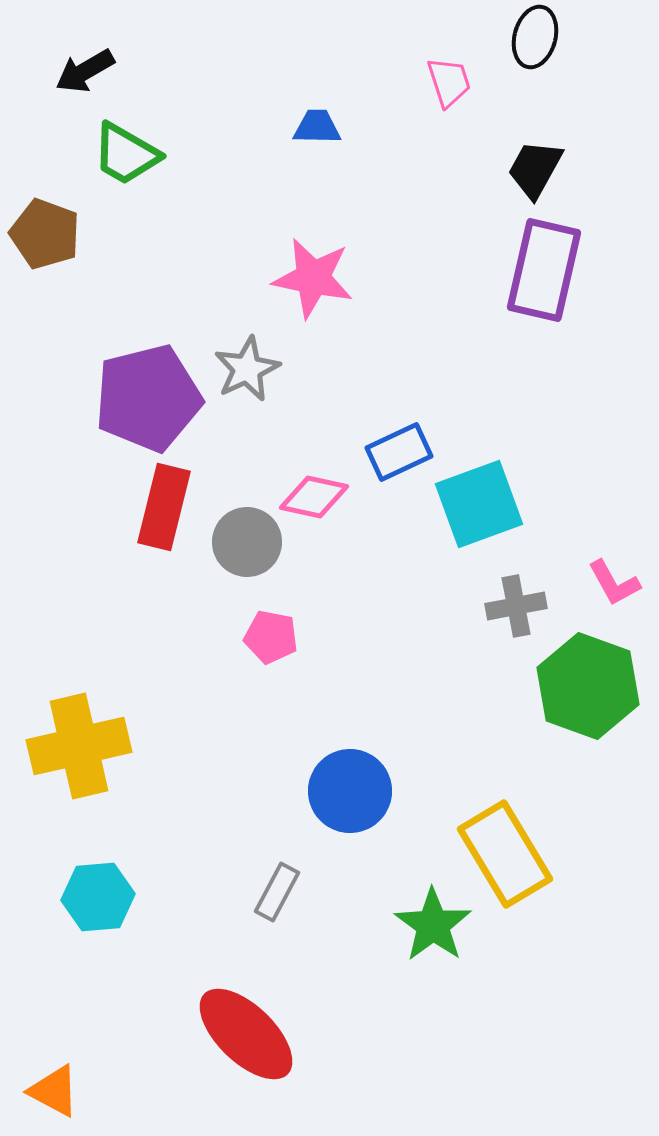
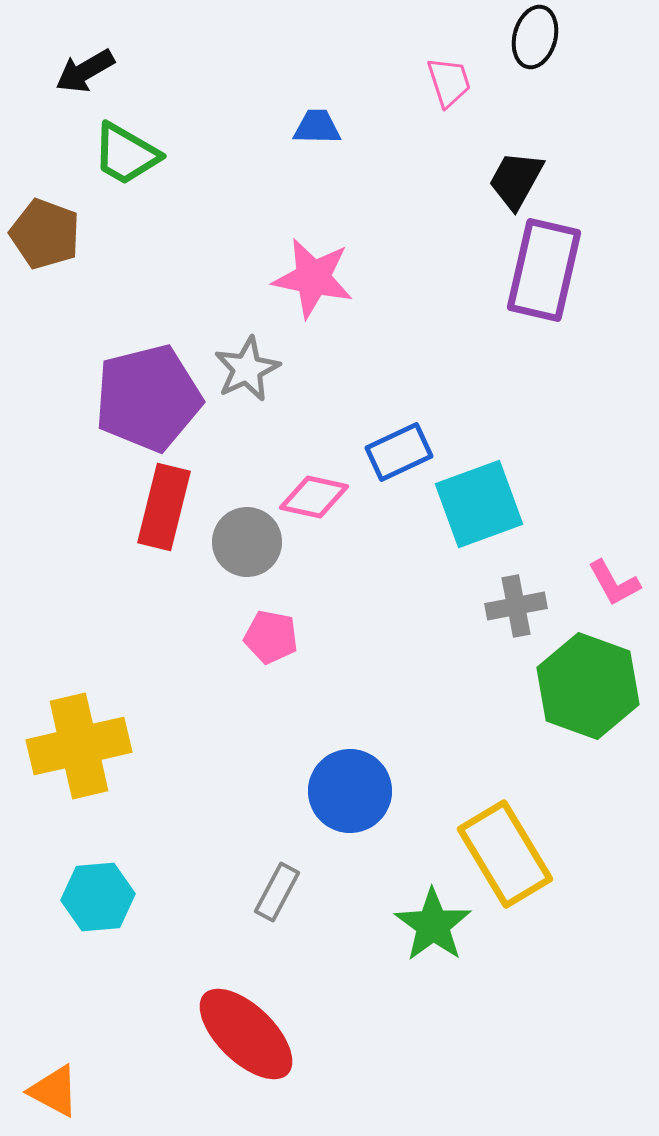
black trapezoid: moved 19 px left, 11 px down
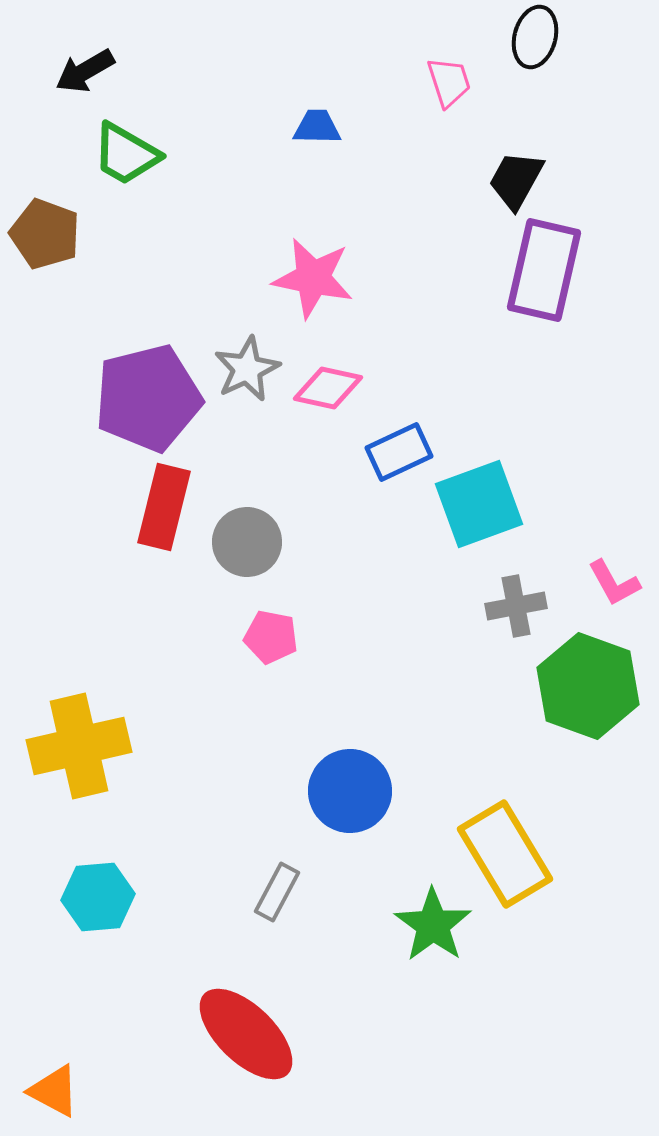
pink diamond: moved 14 px right, 109 px up
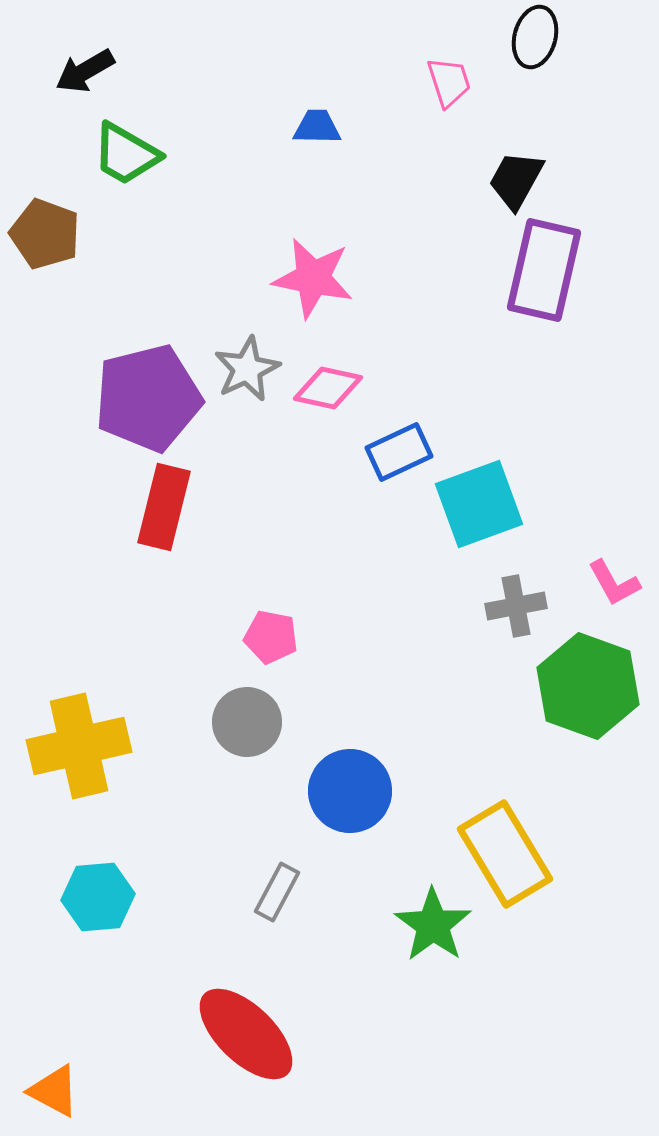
gray circle: moved 180 px down
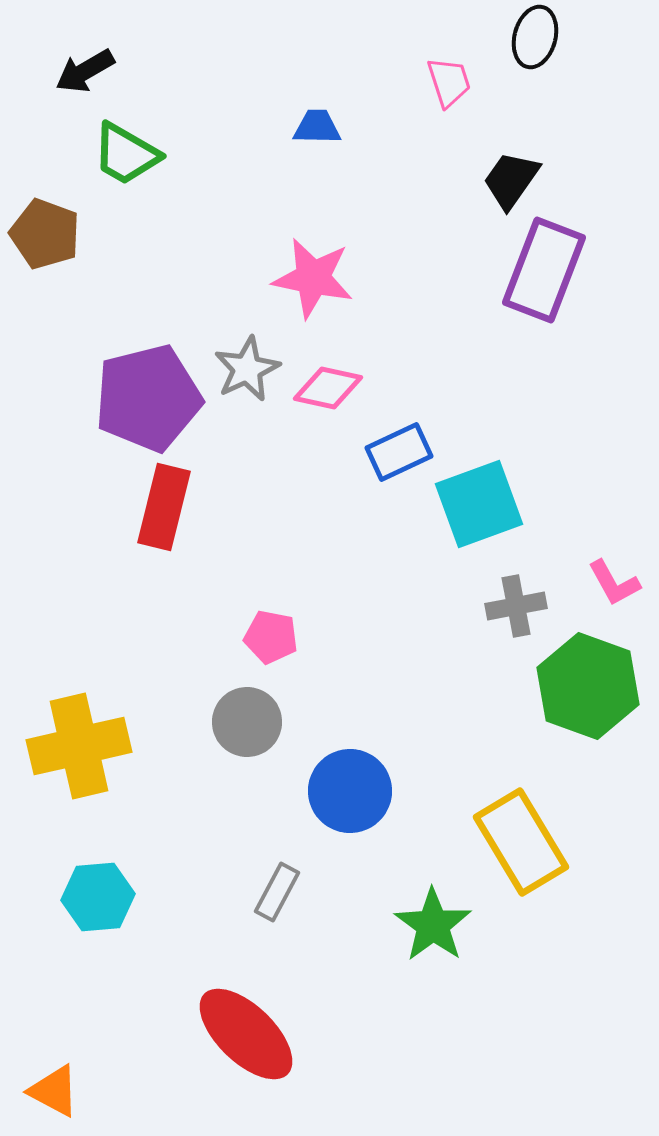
black trapezoid: moved 5 px left; rotated 6 degrees clockwise
purple rectangle: rotated 8 degrees clockwise
yellow rectangle: moved 16 px right, 12 px up
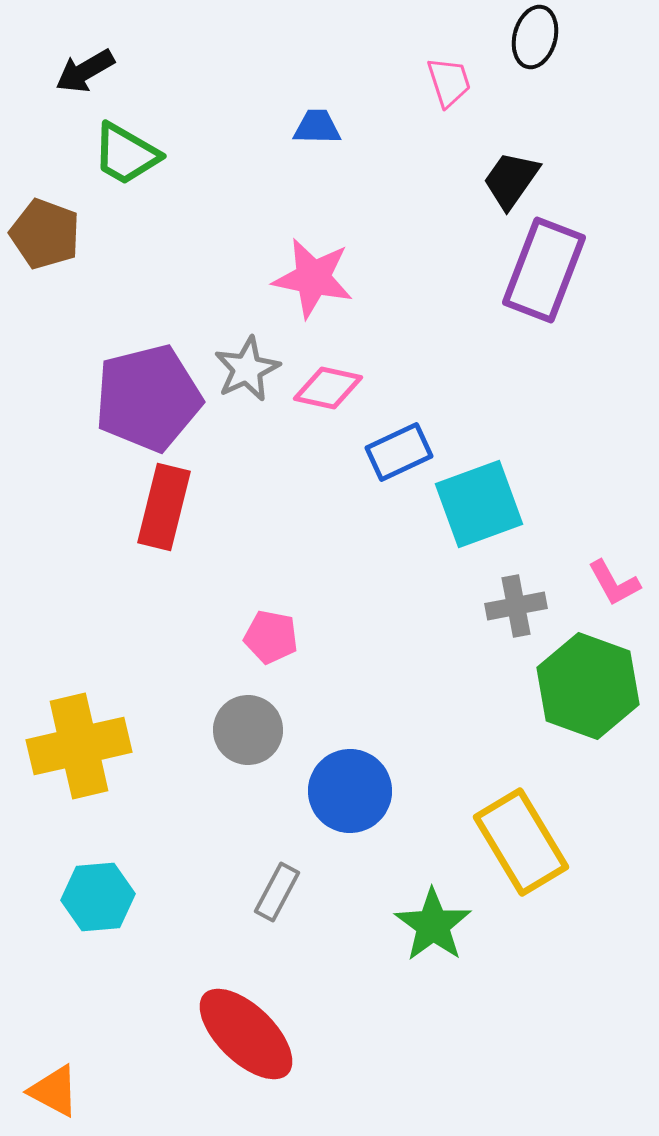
gray circle: moved 1 px right, 8 px down
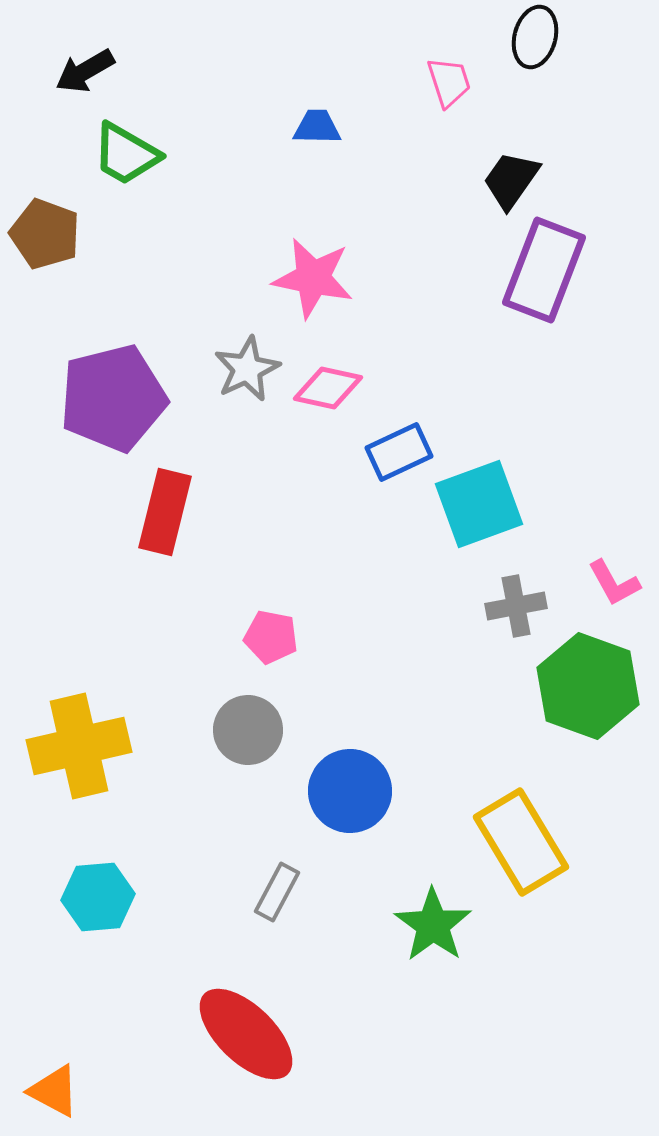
purple pentagon: moved 35 px left
red rectangle: moved 1 px right, 5 px down
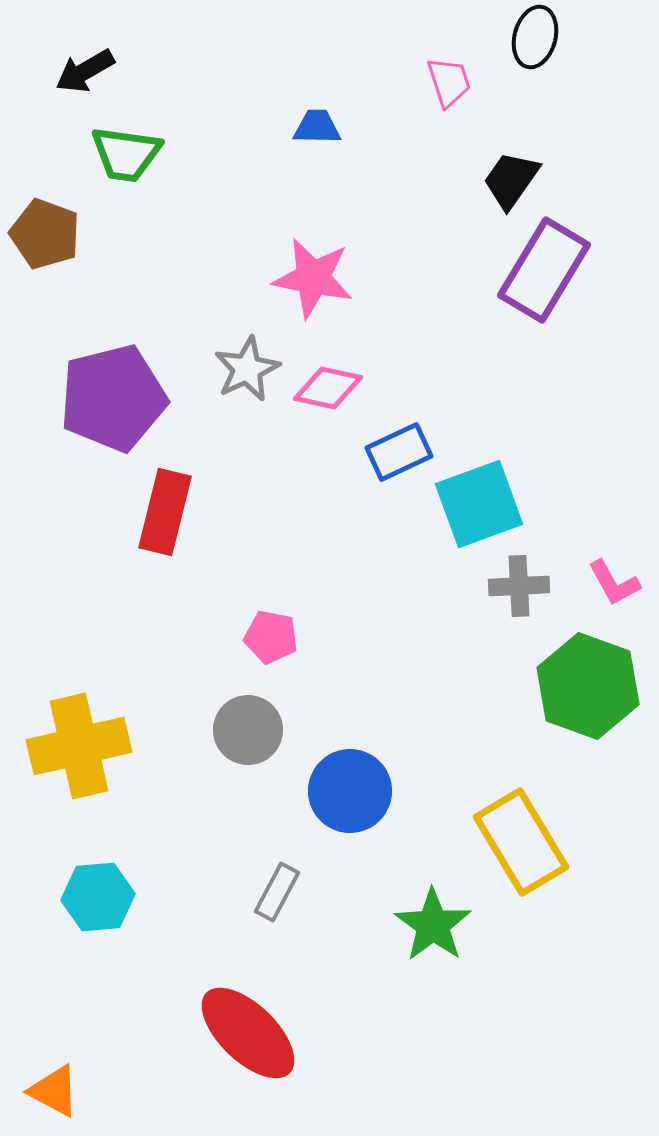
green trapezoid: rotated 22 degrees counterclockwise
purple rectangle: rotated 10 degrees clockwise
gray cross: moved 3 px right, 20 px up; rotated 8 degrees clockwise
red ellipse: moved 2 px right, 1 px up
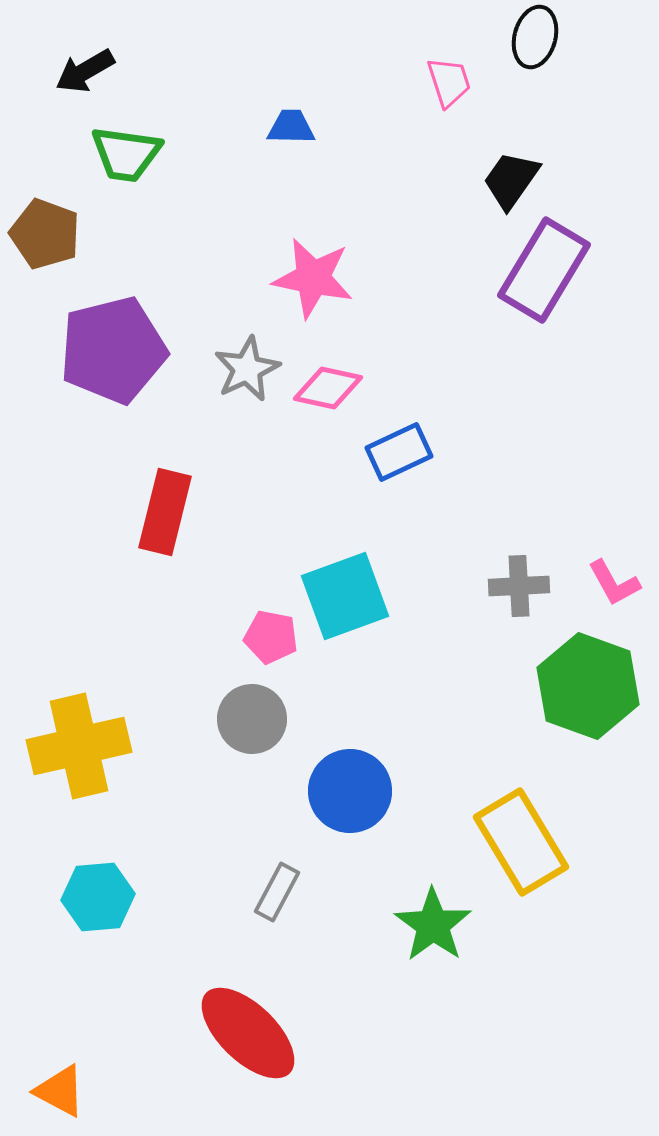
blue trapezoid: moved 26 px left
purple pentagon: moved 48 px up
cyan square: moved 134 px left, 92 px down
gray circle: moved 4 px right, 11 px up
orange triangle: moved 6 px right
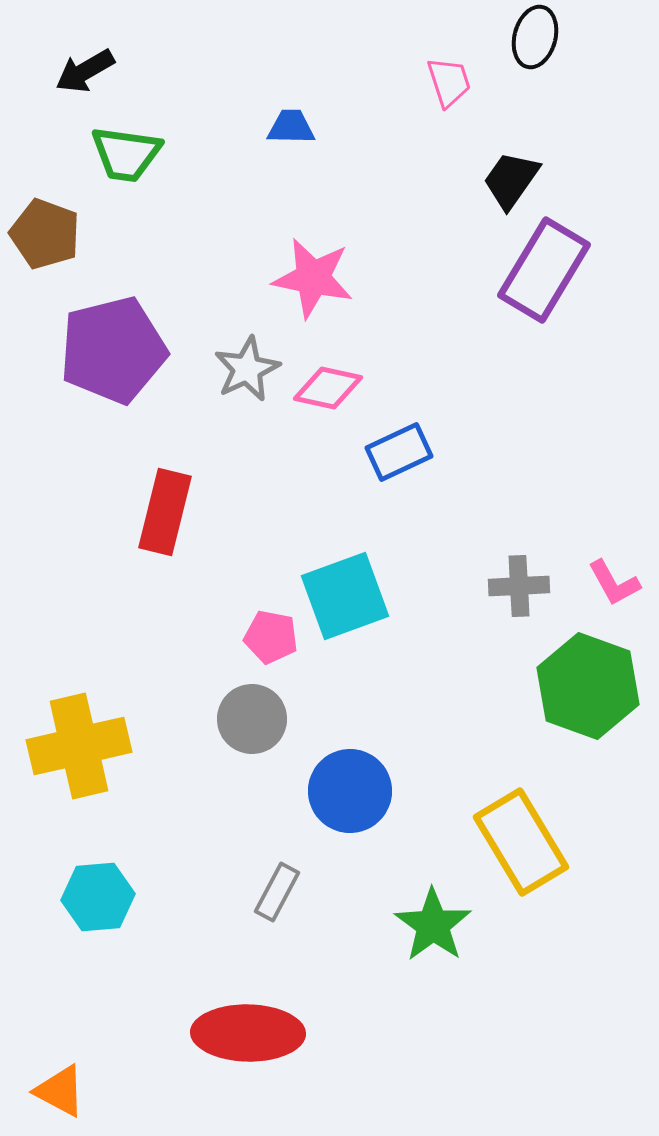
red ellipse: rotated 43 degrees counterclockwise
